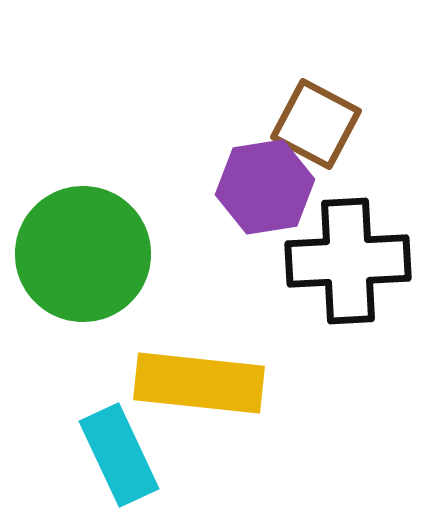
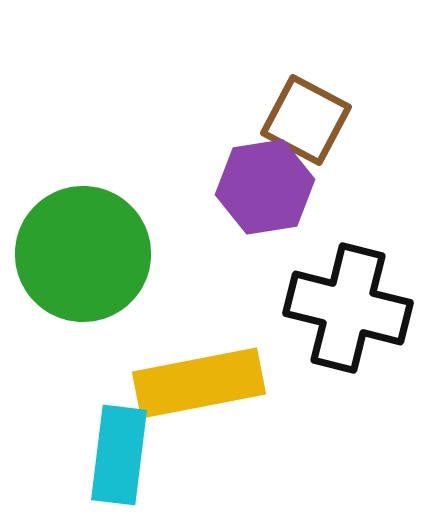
brown square: moved 10 px left, 4 px up
black cross: moved 47 px down; rotated 17 degrees clockwise
yellow rectangle: rotated 17 degrees counterclockwise
cyan rectangle: rotated 32 degrees clockwise
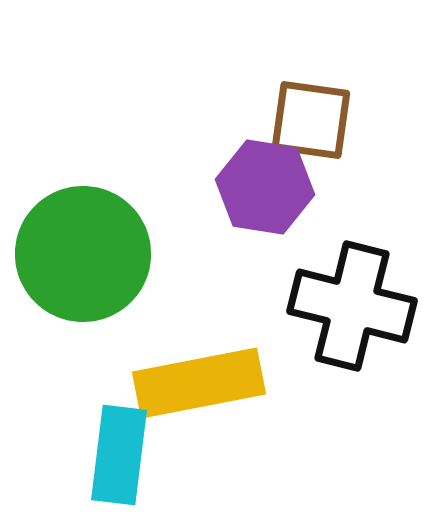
brown square: moved 5 px right; rotated 20 degrees counterclockwise
purple hexagon: rotated 18 degrees clockwise
black cross: moved 4 px right, 2 px up
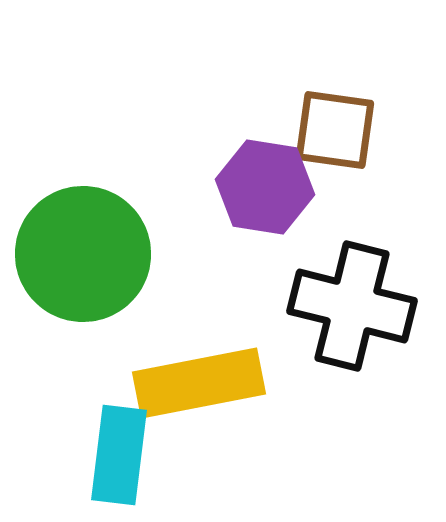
brown square: moved 24 px right, 10 px down
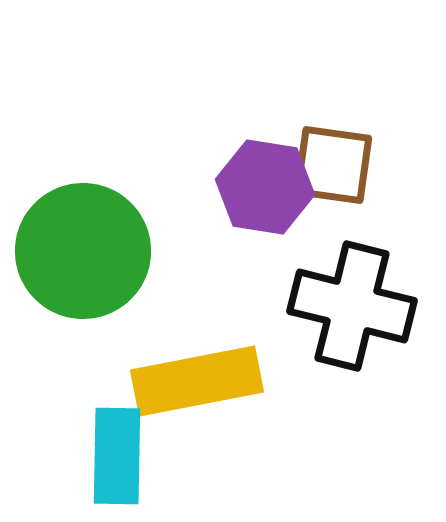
brown square: moved 2 px left, 35 px down
green circle: moved 3 px up
yellow rectangle: moved 2 px left, 2 px up
cyan rectangle: moved 2 px left, 1 px down; rotated 6 degrees counterclockwise
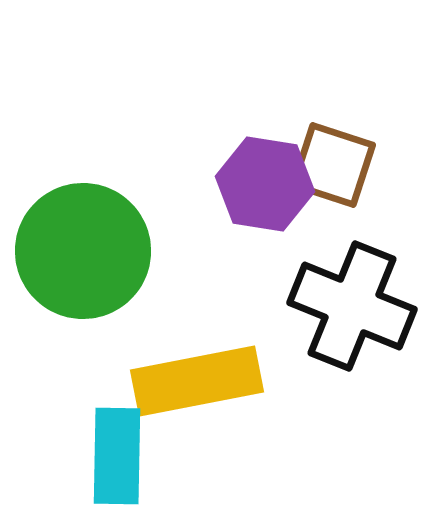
brown square: rotated 10 degrees clockwise
purple hexagon: moved 3 px up
black cross: rotated 8 degrees clockwise
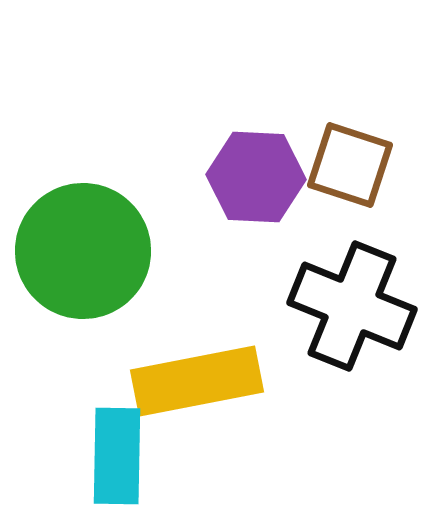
brown square: moved 17 px right
purple hexagon: moved 9 px left, 7 px up; rotated 6 degrees counterclockwise
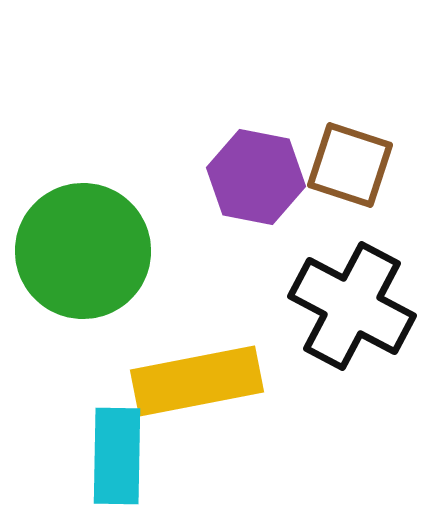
purple hexagon: rotated 8 degrees clockwise
black cross: rotated 6 degrees clockwise
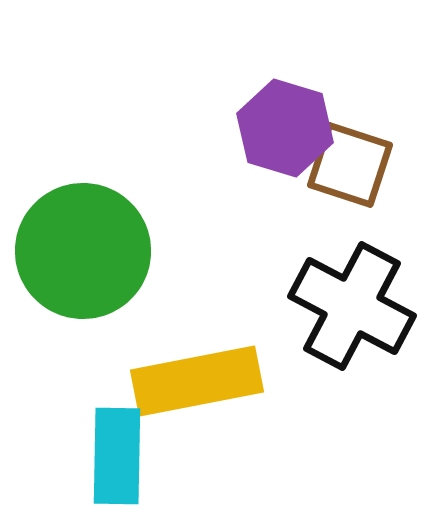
purple hexagon: moved 29 px right, 49 px up; rotated 6 degrees clockwise
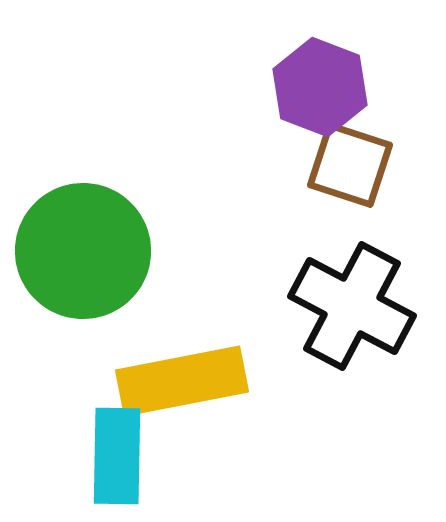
purple hexagon: moved 35 px right, 41 px up; rotated 4 degrees clockwise
yellow rectangle: moved 15 px left
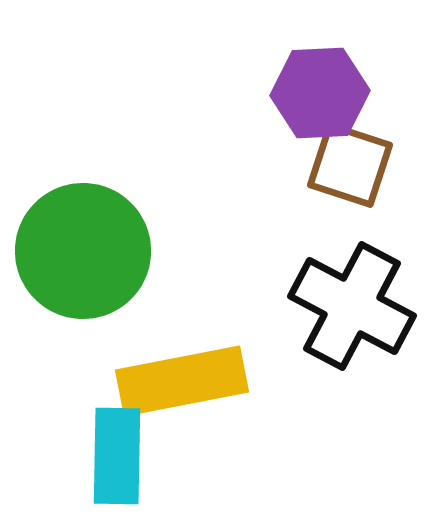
purple hexagon: moved 6 px down; rotated 24 degrees counterclockwise
